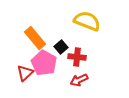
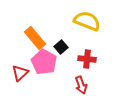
red cross: moved 10 px right, 2 px down
pink pentagon: moved 1 px up
red triangle: moved 5 px left
red arrow: moved 2 px right, 5 px down; rotated 84 degrees counterclockwise
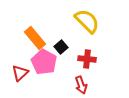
yellow semicircle: rotated 24 degrees clockwise
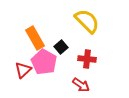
orange rectangle: rotated 10 degrees clockwise
red triangle: moved 3 px right, 3 px up
red arrow: rotated 36 degrees counterclockwise
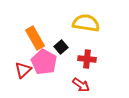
yellow semicircle: moved 1 px left, 2 px down; rotated 36 degrees counterclockwise
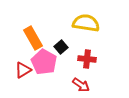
orange rectangle: moved 2 px left
red triangle: rotated 12 degrees clockwise
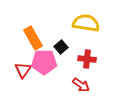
pink pentagon: rotated 30 degrees counterclockwise
red triangle: rotated 24 degrees counterclockwise
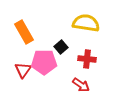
orange rectangle: moved 9 px left, 6 px up
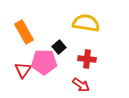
black square: moved 2 px left
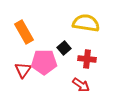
black square: moved 5 px right, 1 px down
